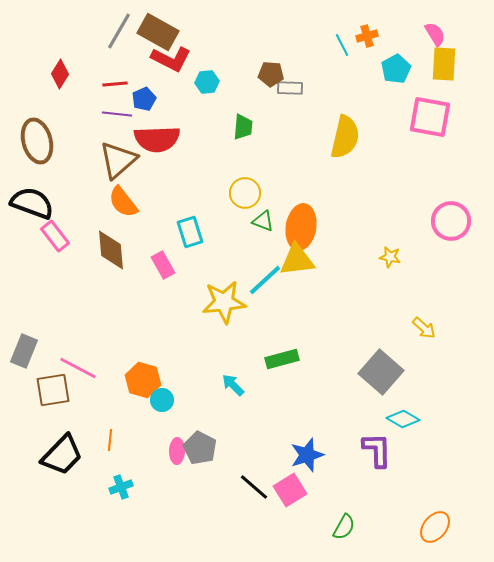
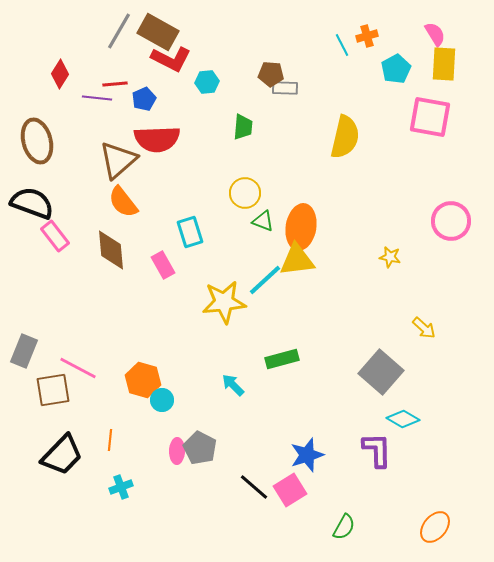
gray rectangle at (290, 88): moved 5 px left
purple line at (117, 114): moved 20 px left, 16 px up
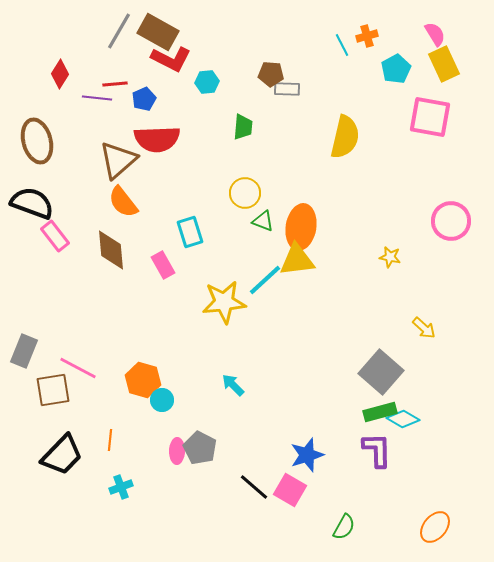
yellow rectangle at (444, 64): rotated 28 degrees counterclockwise
gray rectangle at (285, 88): moved 2 px right, 1 px down
green rectangle at (282, 359): moved 98 px right, 53 px down
pink square at (290, 490): rotated 28 degrees counterclockwise
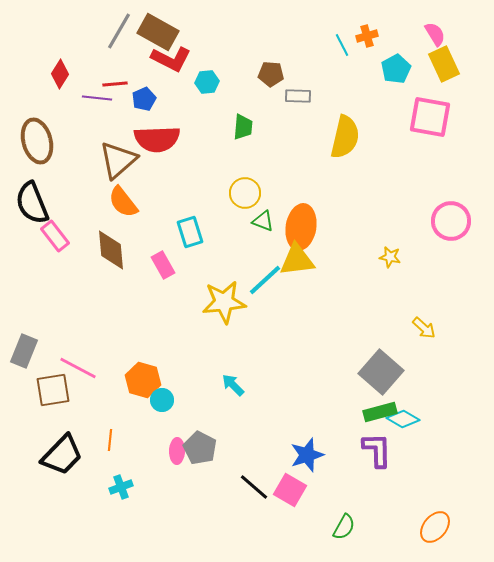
gray rectangle at (287, 89): moved 11 px right, 7 px down
black semicircle at (32, 203): rotated 132 degrees counterclockwise
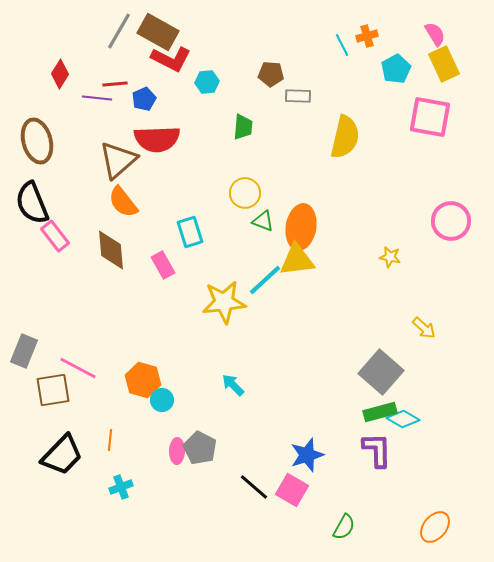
pink square at (290, 490): moved 2 px right
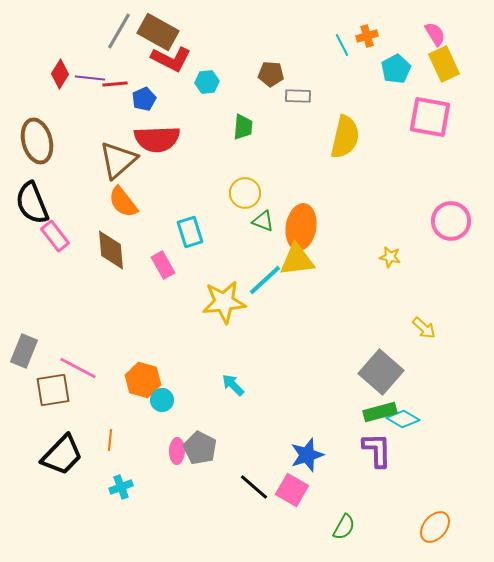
purple line at (97, 98): moved 7 px left, 20 px up
